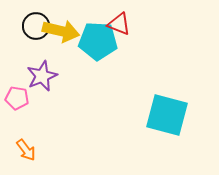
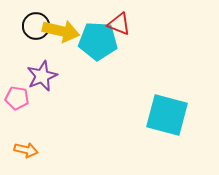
orange arrow: rotated 40 degrees counterclockwise
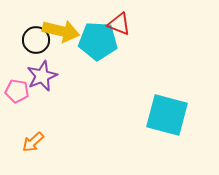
black circle: moved 14 px down
pink pentagon: moved 7 px up
orange arrow: moved 7 px right, 8 px up; rotated 125 degrees clockwise
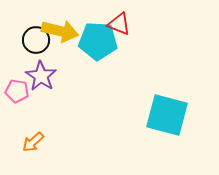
yellow arrow: moved 1 px left
purple star: moved 1 px left; rotated 16 degrees counterclockwise
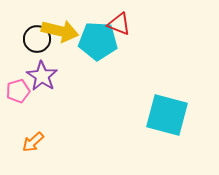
black circle: moved 1 px right, 1 px up
purple star: moved 1 px right
pink pentagon: moved 1 px right; rotated 25 degrees counterclockwise
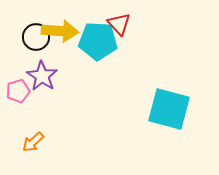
red triangle: rotated 25 degrees clockwise
yellow arrow: rotated 9 degrees counterclockwise
black circle: moved 1 px left, 2 px up
cyan square: moved 2 px right, 6 px up
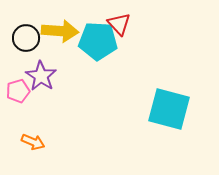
black circle: moved 10 px left, 1 px down
purple star: moved 1 px left
orange arrow: rotated 115 degrees counterclockwise
